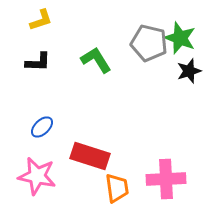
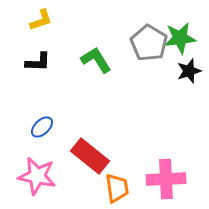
green star: rotated 28 degrees counterclockwise
gray pentagon: rotated 18 degrees clockwise
red rectangle: rotated 21 degrees clockwise
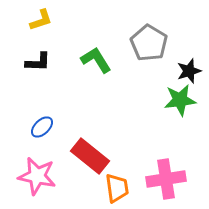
green star: moved 62 px down
pink cross: rotated 6 degrees counterclockwise
